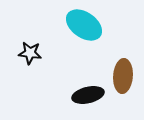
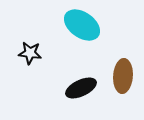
cyan ellipse: moved 2 px left
black ellipse: moved 7 px left, 7 px up; rotated 12 degrees counterclockwise
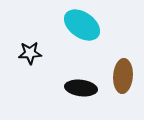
black star: rotated 10 degrees counterclockwise
black ellipse: rotated 32 degrees clockwise
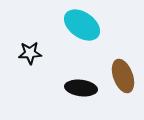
brown ellipse: rotated 24 degrees counterclockwise
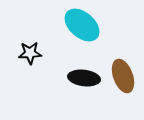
cyan ellipse: rotated 6 degrees clockwise
black ellipse: moved 3 px right, 10 px up
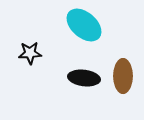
cyan ellipse: moved 2 px right
brown ellipse: rotated 20 degrees clockwise
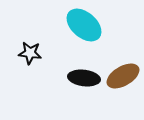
black star: rotated 10 degrees clockwise
brown ellipse: rotated 60 degrees clockwise
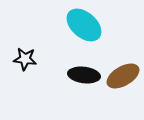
black star: moved 5 px left, 6 px down
black ellipse: moved 3 px up
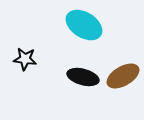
cyan ellipse: rotated 9 degrees counterclockwise
black ellipse: moved 1 px left, 2 px down; rotated 8 degrees clockwise
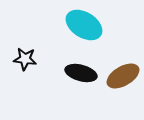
black ellipse: moved 2 px left, 4 px up
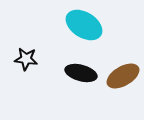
black star: moved 1 px right
